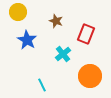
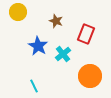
blue star: moved 11 px right, 6 px down
cyan line: moved 8 px left, 1 px down
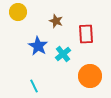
red rectangle: rotated 24 degrees counterclockwise
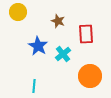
brown star: moved 2 px right
cyan line: rotated 32 degrees clockwise
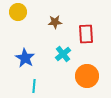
brown star: moved 3 px left, 1 px down; rotated 24 degrees counterclockwise
blue star: moved 13 px left, 12 px down
orange circle: moved 3 px left
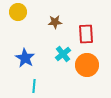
orange circle: moved 11 px up
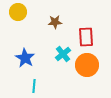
red rectangle: moved 3 px down
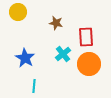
brown star: moved 1 px right, 1 px down; rotated 16 degrees clockwise
orange circle: moved 2 px right, 1 px up
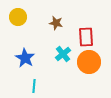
yellow circle: moved 5 px down
orange circle: moved 2 px up
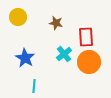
cyan cross: moved 1 px right
